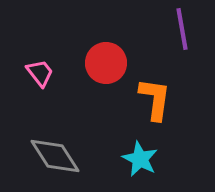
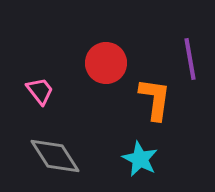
purple line: moved 8 px right, 30 px down
pink trapezoid: moved 18 px down
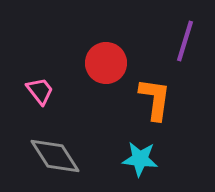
purple line: moved 5 px left, 18 px up; rotated 27 degrees clockwise
cyan star: rotated 21 degrees counterclockwise
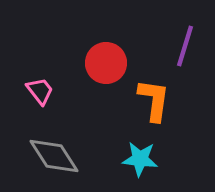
purple line: moved 5 px down
orange L-shape: moved 1 px left, 1 px down
gray diamond: moved 1 px left
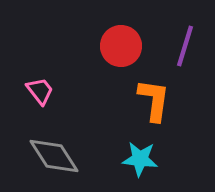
red circle: moved 15 px right, 17 px up
